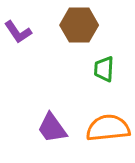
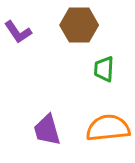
purple trapezoid: moved 5 px left, 2 px down; rotated 20 degrees clockwise
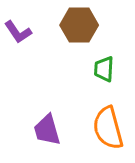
orange semicircle: rotated 99 degrees counterclockwise
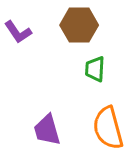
green trapezoid: moved 9 px left
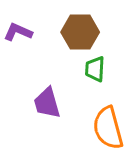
brown hexagon: moved 1 px right, 7 px down
purple L-shape: rotated 148 degrees clockwise
purple trapezoid: moved 27 px up
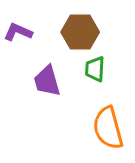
purple trapezoid: moved 22 px up
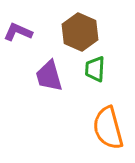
brown hexagon: rotated 24 degrees clockwise
purple trapezoid: moved 2 px right, 5 px up
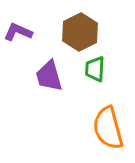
brown hexagon: rotated 9 degrees clockwise
